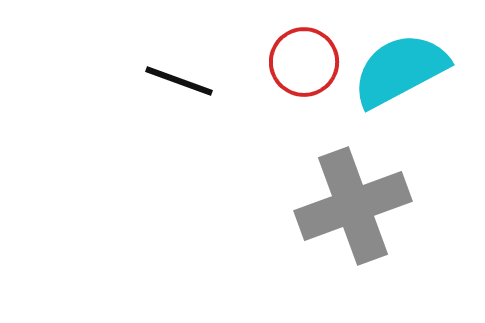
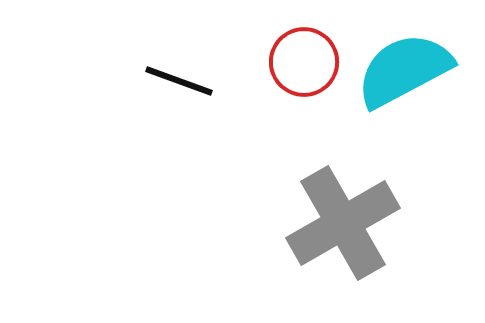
cyan semicircle: moved 4 px right
gray cross: moved 10 px left, 17 px down; rotated 10 degrees counterclockwise
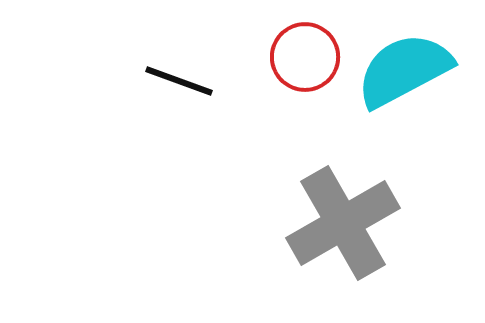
red circle: moved 1 px right, 5 px up
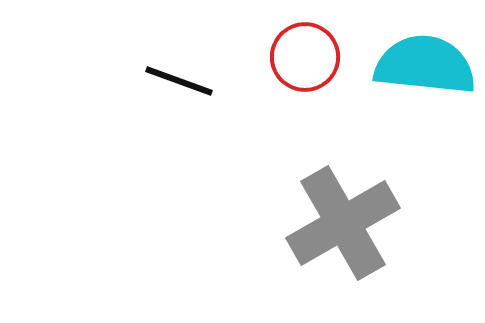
cyan semicircle: moved 21 px right, 5 px up; rotated 34 degrees clockwise
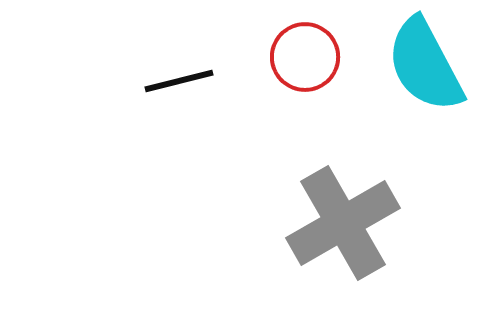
cyan semicircle: rotated 124 degrees counterclockwise
black line: rotated 34 degrees counterclockwise
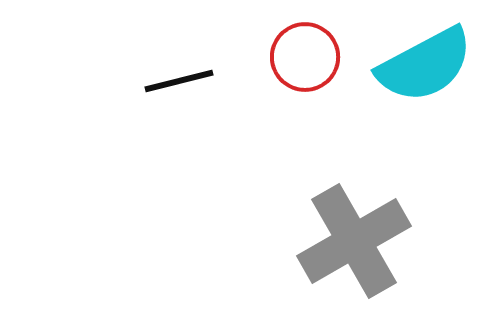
cyan semicircle: rotated 90 degrees counterclockwise
gray cross: moved 11 px right, 18 px down
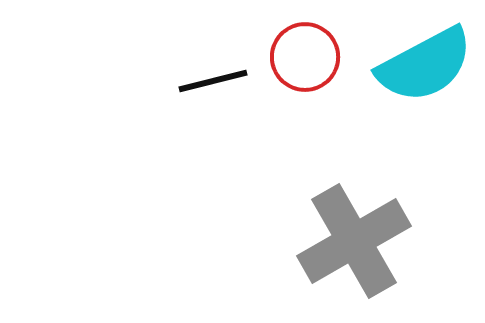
black line: moved 34 px right
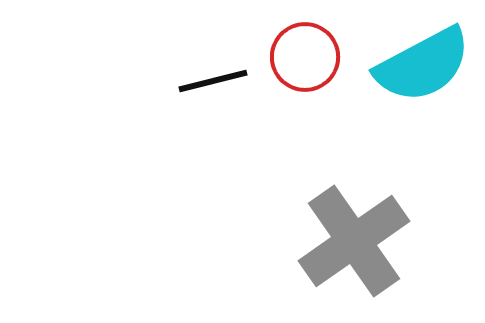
cyan semicircle: moved 2 px left
gray cross: rotated 5 degrees counterclockwise
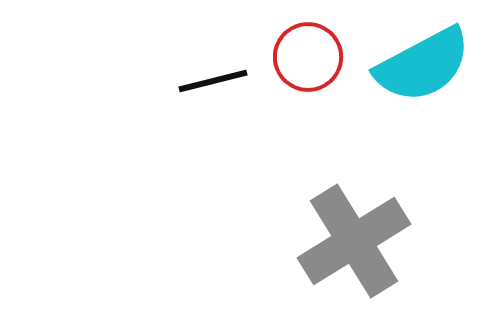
red circle: moved 3 px right
gray cross: rotated 3 degrees clockwise
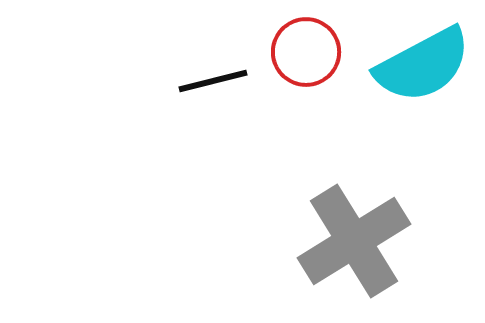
red circle: moved 2 px left, 5 px up
